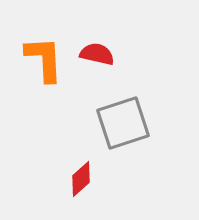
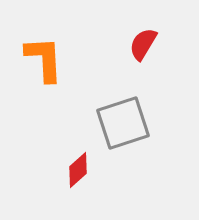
red semicircle: moved 46 px right, 10 px up; rotated 72 degrees counterclockwise
red diamond: moved 3 px left, 9 px up
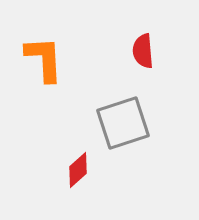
red semicircle: moved 7 px down; rotated 36 degrees counterclockwise
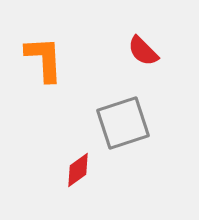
red semicircle: rotated 40 degrees counterclockwise
red diamond: rotated 6 degrees clockwise
